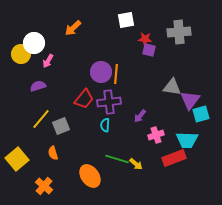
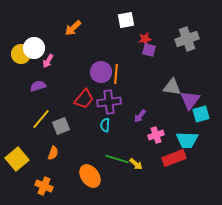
gray cross: moved 8 px right, 7 px down; rotated 15 degrees counterclockwise
red star: rotated 16 degrees counterclockwise
white circle: moved 5 px down
orange semicircle: rotated 144 degrees counterclockwise
orange cross: rotated 18 degrees counterclockwise
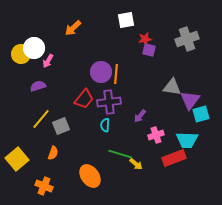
green line: moved 3 px right, 5 px up
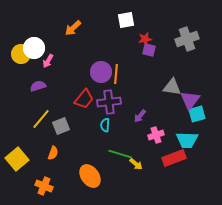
cyan square: moved 4 px left
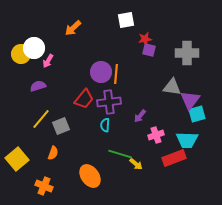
gray cross: moved 14 px down; rotated 20 degrees clockwise
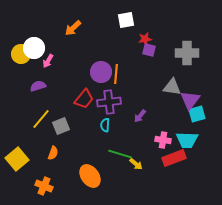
pink cross: moved 7 px right, 5 px down; rotated 28 degrees clockwise
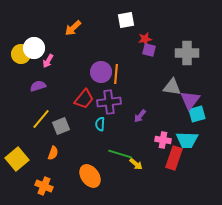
cyan semicircle: moved 5 px left, 1 px up
red rectangle: rotated 50 degrees counterclockwise
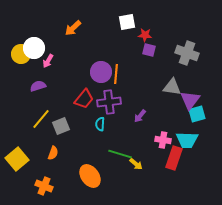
white square: moved 1 px right, 2 px down
red star: moved 4 px up; rotated 16 degrees clockwise
gray cross: rotated 20 degrees clockwise
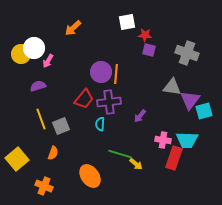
cyan square: moved 7 px right, 3 px up
yellow line: rotated 60 degrees counterclockwise
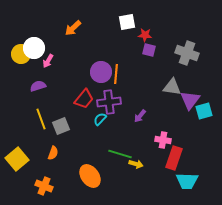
cyan semicircle: moved 5 px up; rotated 40 degrees clockwise
cyan trapezoid: moved 41 px down
yellow arrow: rotated 24 degrees counterclockwise
